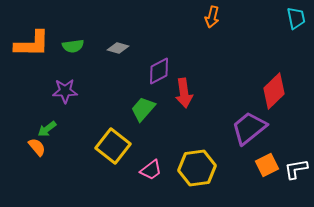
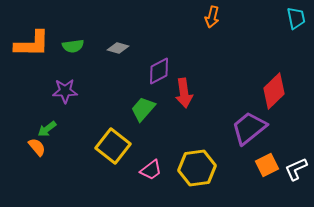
white L-shape: rotated 15 degrees counterclockwise
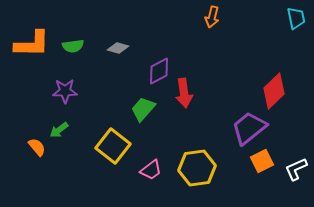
green arrow: moved 12 px right, 1 px down
orange square: moved 5 px left, 4 px up
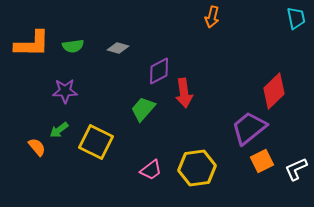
yellow square: moved 17 px left, 4 px up; rotated 12 degrees counterclockwise
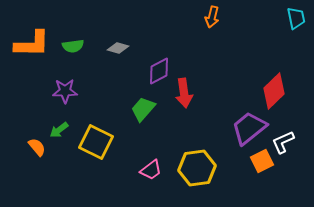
white L-shape: moved 13 px left, 27 px up
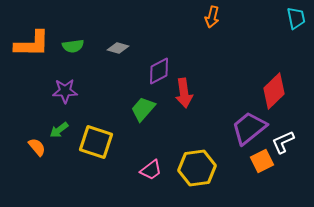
yellow square: rotated 8 degrees counterclockwise
